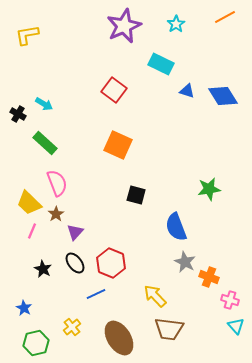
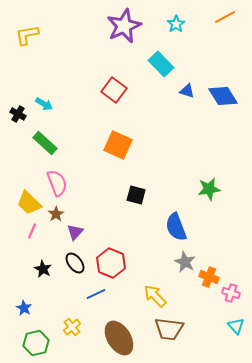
cyan rectangle: rotated 20 degrees clockwise
pink cross: moved 1 px right, 7 px up
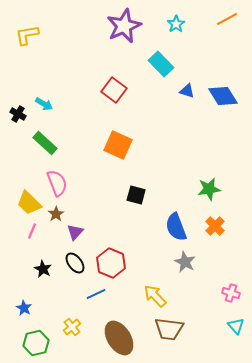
orange line: moved 2 px right, 2 px down
orange cross: moved 6 px right, 51 px up; rotated 24 degrees clockwise
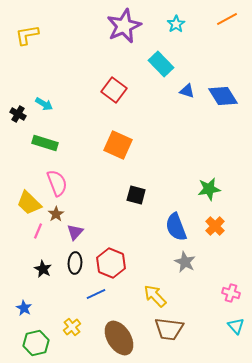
green rectangle: rotated 25 degrees counterclockwise
pink line: moved 6 px right
black ellipse: rotated 40 degrees clockwise
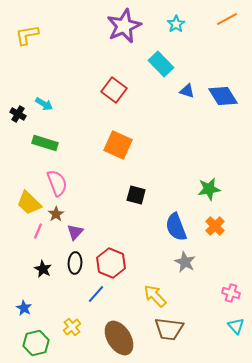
blue line: rotated 24 degrees counterclockwise
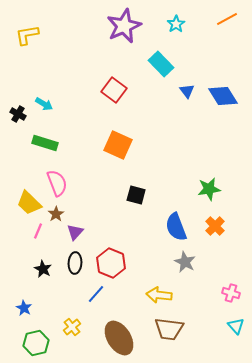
blue triangle: rotated 35 degrees clockwise
yellow arrow: moved 4 px right, 1 px up; rotated 40 degrees counterclockwise
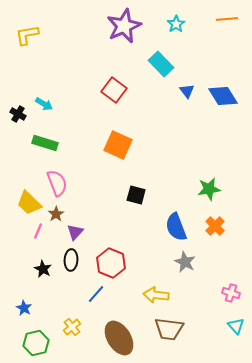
orange line: rotated 25 degrees clockwise
black ellipse: moved 4 px left, 3 px up
yellow arrow: moved 3 px left
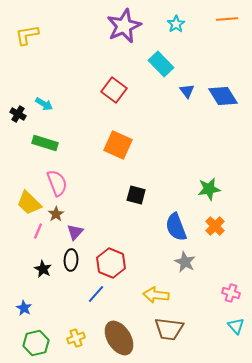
yellow cross: moved 4 px right, 11 px down; rotated 18 degrees clockwise
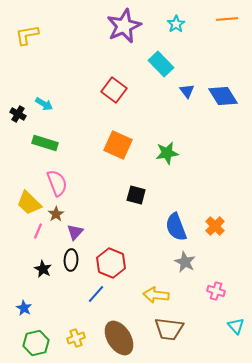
green star: moved 42 px left, 36 px up
pink cross: moved 15 px left, 2 px up
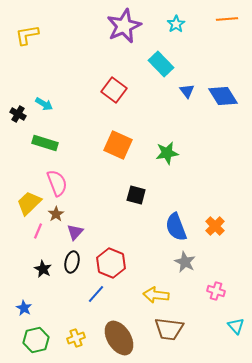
yellow trapezoid: rotated 92 degrees clockwise
black ellipse: moved 1 px right, 2 px down; rotated 10 degrees clockwise
green hexagon: moved 3 px up
